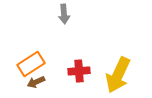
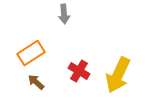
orange rectangle: moved 11 px up
red cross: rotated 35 degrees clockwise
brown arrow: rotated 66 degrees clockwise
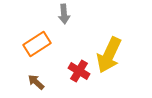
orange rectangle: moved 6 px right, 9 px up
yellow arrow: moved 9 px left, 20 px up
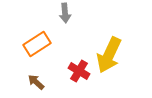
gray arrow: moved 1 px right, 1 px up
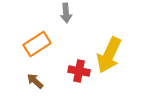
gray arrow: moved 1 px right
red cross: rotated 20 degrees counterclockwise
brown arrow: moved 1 px left, 1 px up
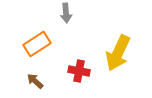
yellow arrow: moved 9 px right, 2 px up
